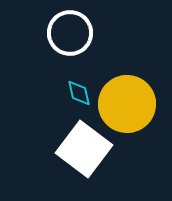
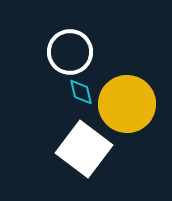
white circle: moved 19 px down
cyan diamond: moved 2 px right, 1 px up
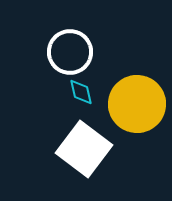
yellow circle: moved 10 px right
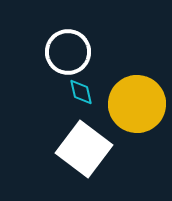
white circle: moved 2 px left
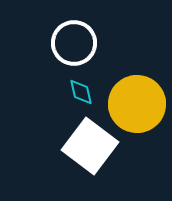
white circle: moved 6 px right, 9 px up
white square: moved 6 px right, 3 px up
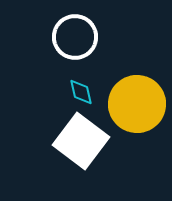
white circle: moved 1 px right, 6 px up
white square: moved 9 px left, 5 px up
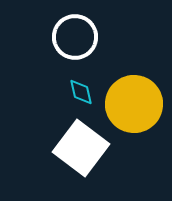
yellow circle: moved 3 px left
white square: moved 7 px down
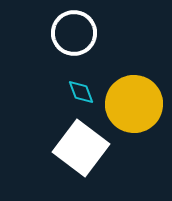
white circle: moved 1 px left, 4 px up
cyan diamond: rotated 8 degrees counterclockwise
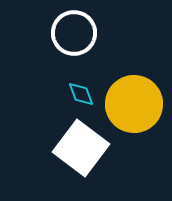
cyan diamond: moved 2 px down
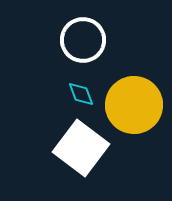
white circle: moved 9 px right, 7 px down
yellow circle: moved 1 px down
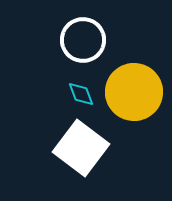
yellow circle: moved 13 px up
